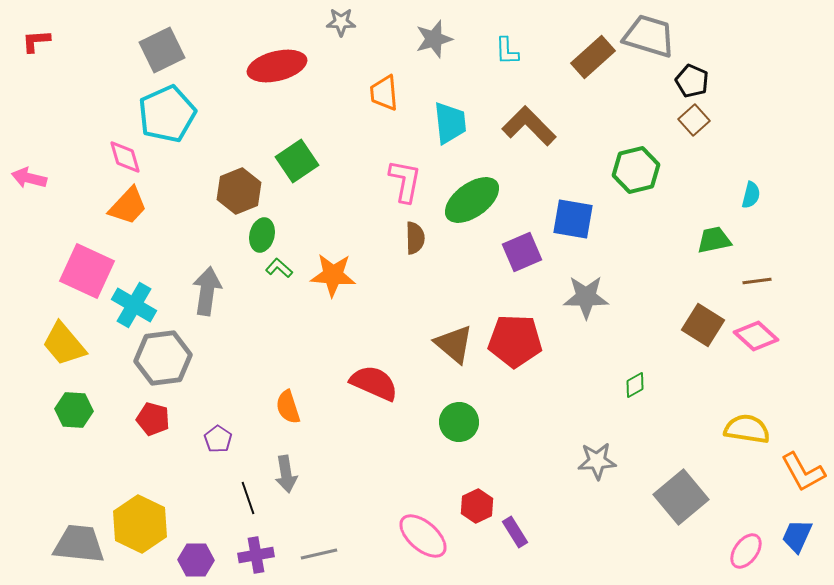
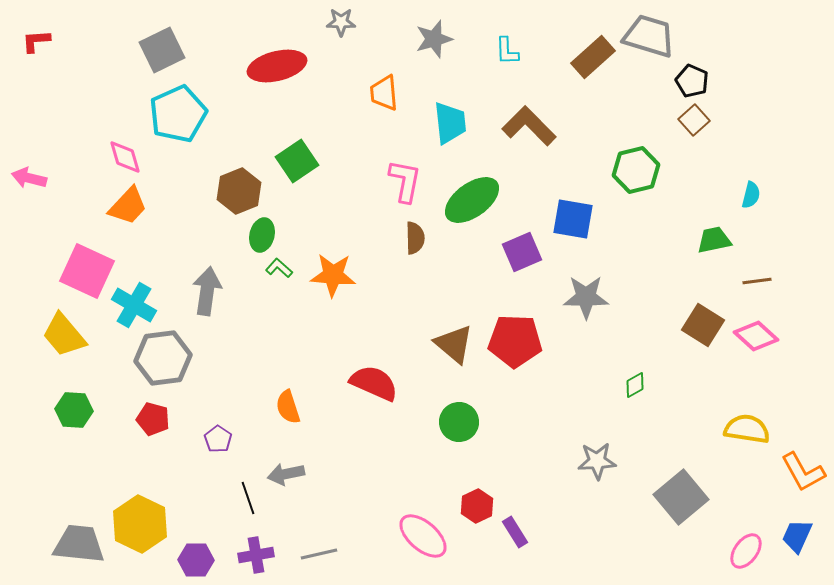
cyan pentagon at (167, 114): moved 11 px right
yellow trapezoid at (64, 344): moved 9 px up
gray arrow at (286, 474): rotated 87 degrees clockwise
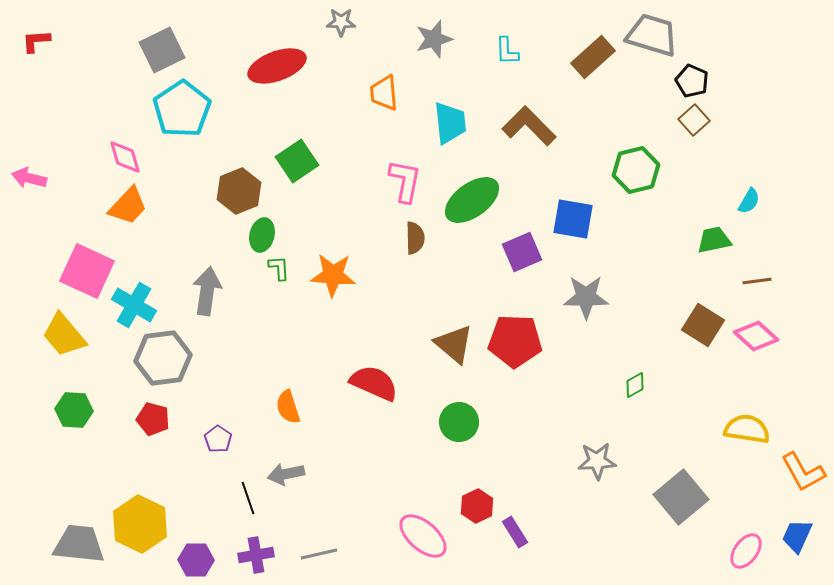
gray trapezoid at (649, 36): moved 3 px right, 1 px up
red ellipse at (277, 66): rotated 6 degrees counterclockwise
cyan pentagon at (178, 114): moved 4 px right, 5 px up; rotated 10 degrees counterclockwise
cyan semicircle at (751, 195): moved 2 px left, 6 px down; rotated 16 degrees clockwise
green L-shape at (279, 268): rotated 44 degrees clockwise
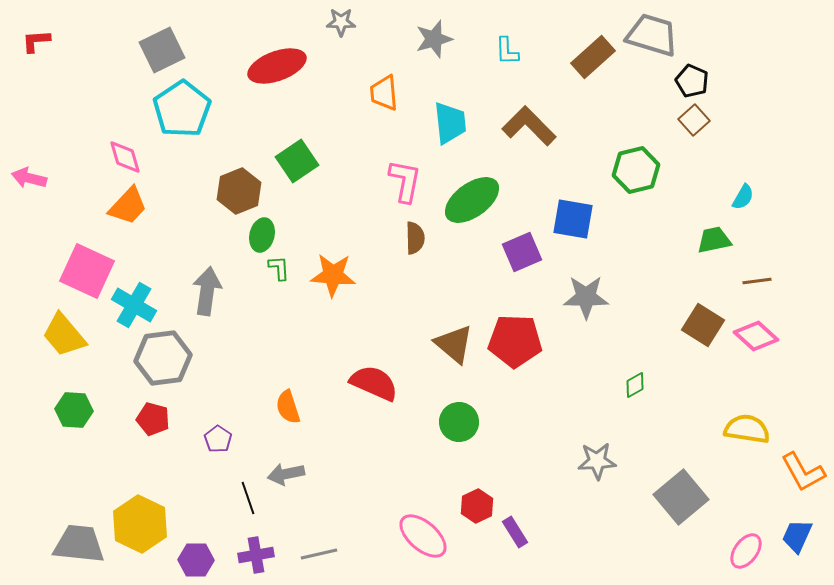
cyan semicircle at (749, 201): moved 6 px left, 4 px up
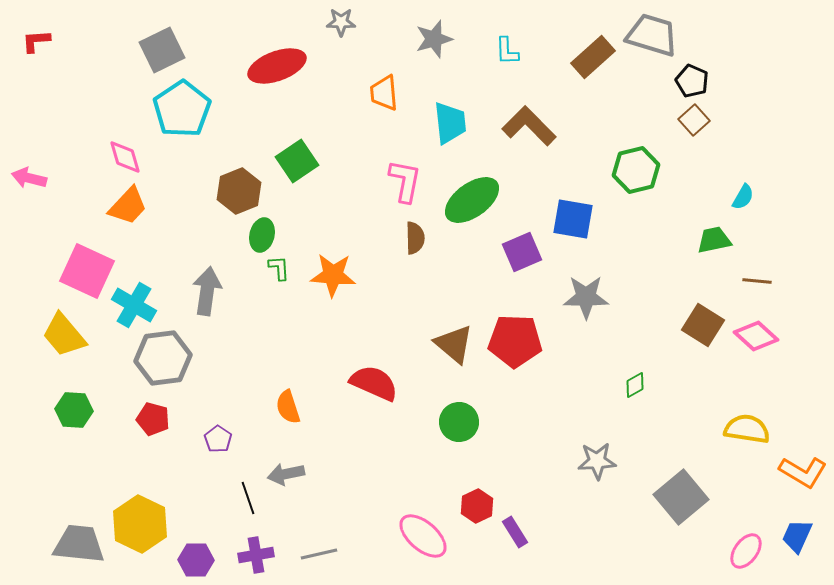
brown line at (757, 281): rotated 12 degrees clockwise
orange L-shape at (803, 472): rotated 30 degrees counterclockwise
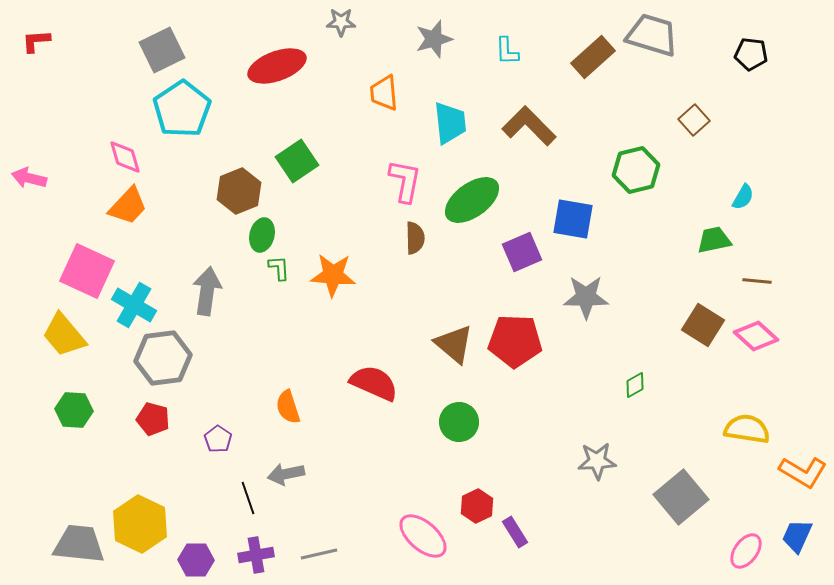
black pentagon at (692, 81): moved 59 px right, 27 px up; rotated 16 degrees counterclockwise
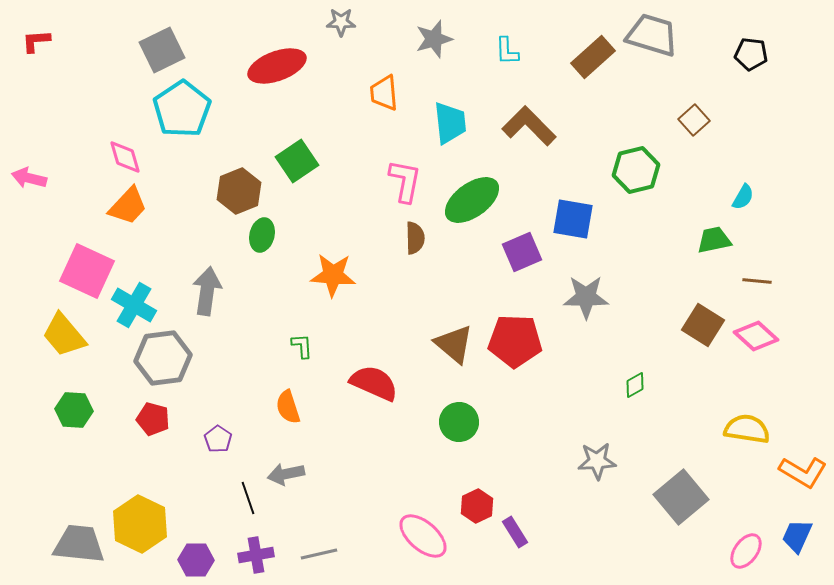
green L-shape at (279, 268): moved 23 px right, 78 px down
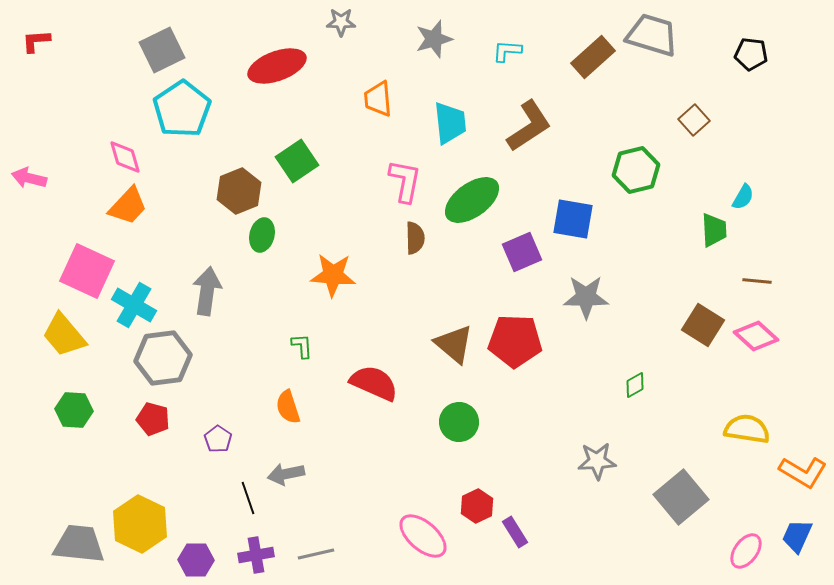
cyan L-shape at (507, 51): rotated 96 degrees clockwise
orange trapezoid at (384, 93): moved 6 px left, 6 px down
brown L-shape at (529, 126): rotated 102 degrees clockwise
green trapezoid at (714, 240): moved 10 px up; rotated 99 degrees clockwise
gray line at (319, 554): moved 3 px left
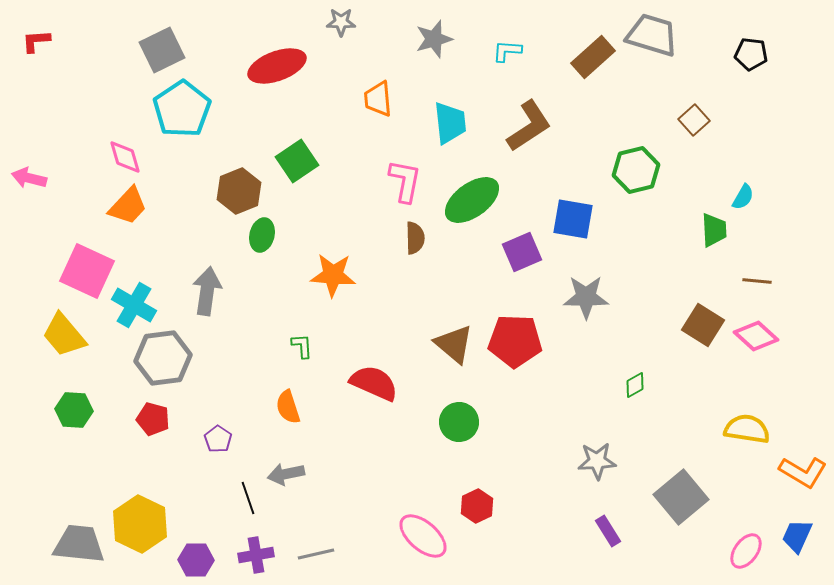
purple rectangle at (515, 532): moved 93 px right, 1 px up
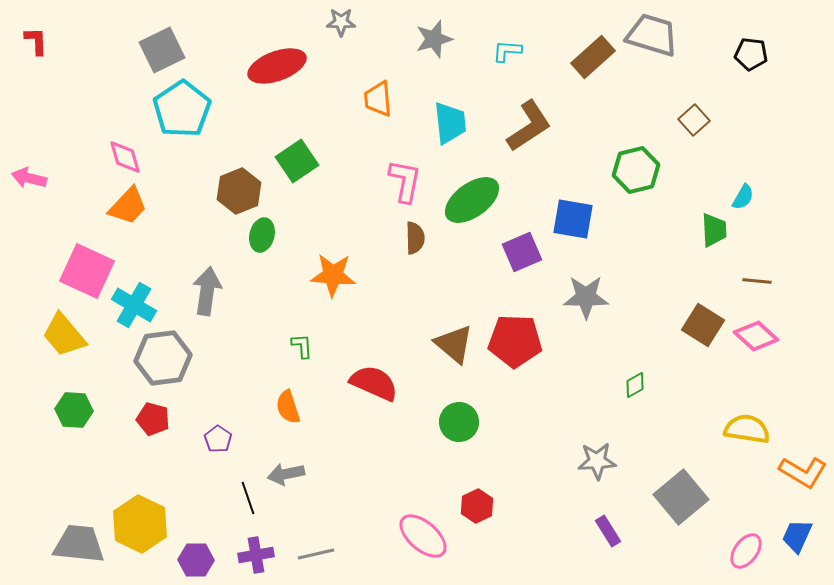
red L-shape at (36, 41): rotated 92 degrees clockwise
